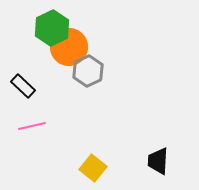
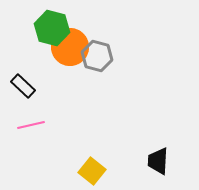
green hexagon: rotated 20 degrees counterclockwise
orange circle: moved 1 px right
gray hexagon: moved 9 px right, 15 px up; rotated 20 degrees counterclockwise
pink line: moved 1 px left, 1 px up
yellow square: moved 1 px left, 3 px down
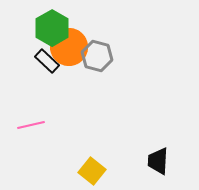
green hexagon: rotated 16 degrees clockwise
orange circle: moved 1 px left
black rectangle: moved 24 px right, 25 px up
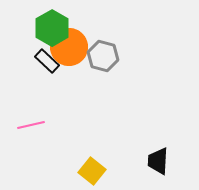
gray hexagon: moved 6 px right
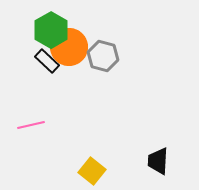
green hexagon: moved 1 px left, 2 px down
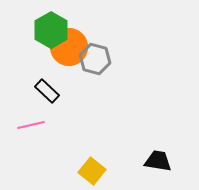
gray hexagon: moved 8 px left, 3 px down
black rectangle: moved 30 px down
black trapezoid: rotated 96 degrees clockwise
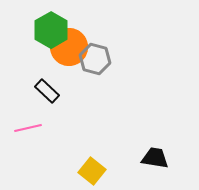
pink line: moved 3 px left, 3 px down
black trapezoid: moved 3 px left, 3 px up
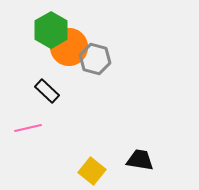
black trapezoid: moved 15 px left, 2 px down
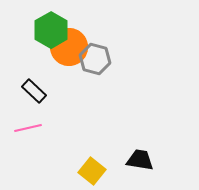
black rectangle: moved 13 px left
